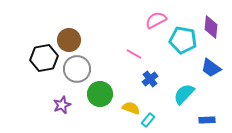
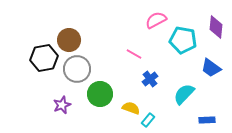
purple diamond: moved 5 px right
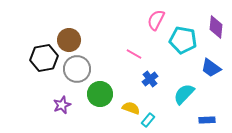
pink semicircle: rotated 35 degrees counterclockwise
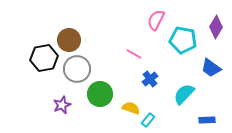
purple diamond: rotated 25 degrees clockwise
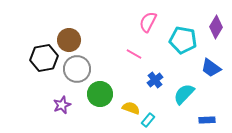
pink semicircle: moved 8 px left, 2 px down
blue cross: moved 5 px right, 1 px down
